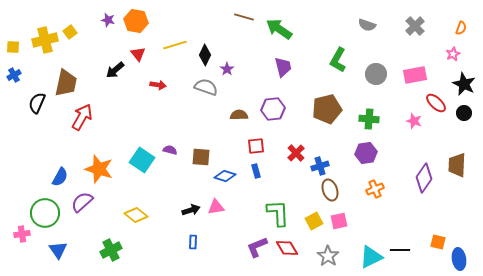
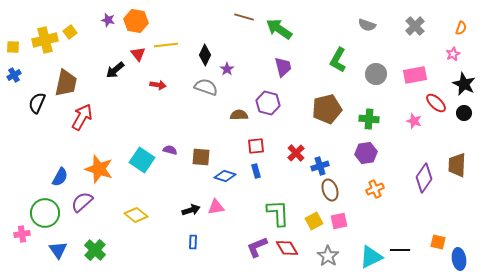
yellow line at (175, 45): moved 9 px left; rotated 10 degrees clockwise
purple hexagon at (273, 109): moved 5 px left, 6 px up; rotated 20 degrees clockwise
green cross at (111, 250): moved 16 px left; rotated 20 degrees counterclockwise
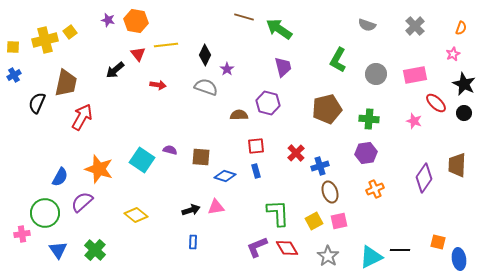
brown ellipse at (330, 190): moved 2 px down
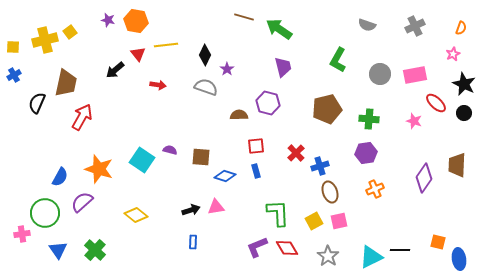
gray cross at (415, 26): rotated 18 degrees clockwise
gray circle at (376, 74): moved 4 px right
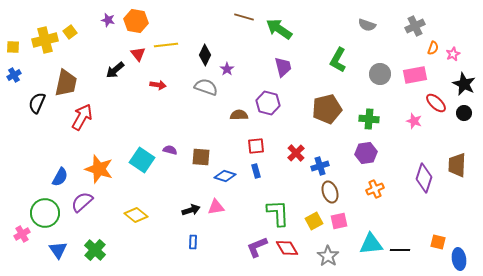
orange semicircle at (461, 28): moved 28 px left, 20 px down
purple diamond at (424, 178): rotated 16 degrees counterclockwise
pink cross at (22, 234): rotated 21 degrees counterclockwise
cyan triangle at (371, 257): moved 13 px up; rotated 20 degrees clockwise
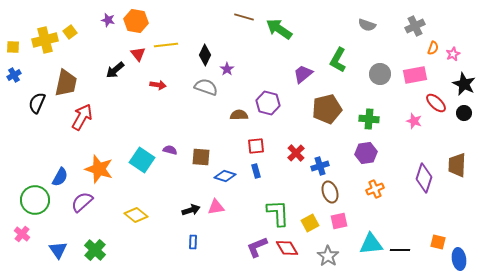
purple trapezoid at (283, 67): moved 20 px right, 7 px down; rotated 115 degrees counterclockwise
green circle at (45, 213): moved 10 px left, 13 px up
yellow square at (314, 221): moved 4 px left, 2 px down
pink cross at (22, 234): rotated 21 degrees counterclockwise
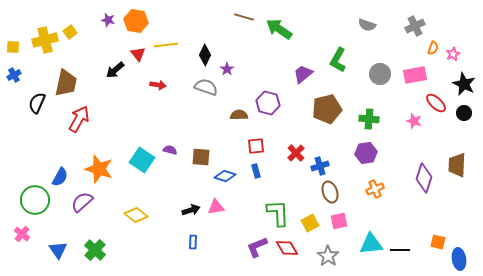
red arrow at (82, 117): moved 3 px left, 2 px down
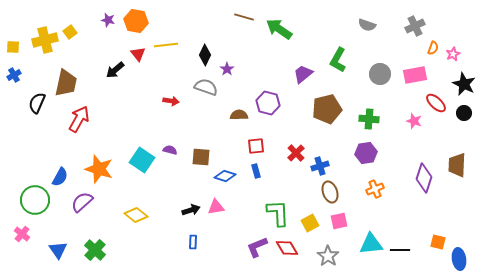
red arrow at (158, 85): moved 13 px right, 16 px down
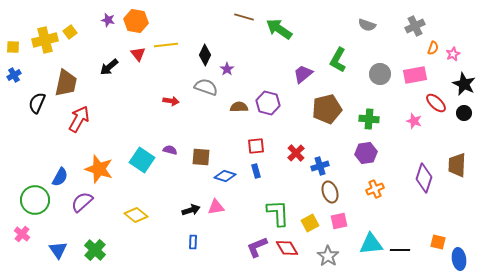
black arrow at (115, 70): moved 6 px left, 3 px up
brown semicircle at (239, 115): moved 8 px up
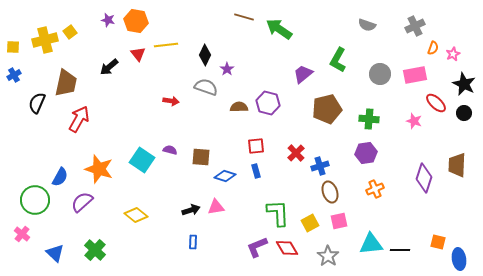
blue triangle at (58, 250): moved 3 px left, 3 px down; rotated 12 degrees counterclockwise
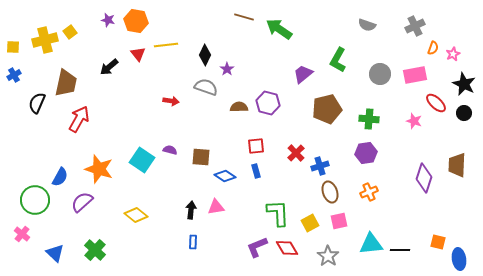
blue diamond at (225, 176): rotated 15 degrees clockwise
orange cross at (375, 189): moved 6 px left, 3 px down
black arrow at (191, 210): rotated 66 degrees counterclockwise
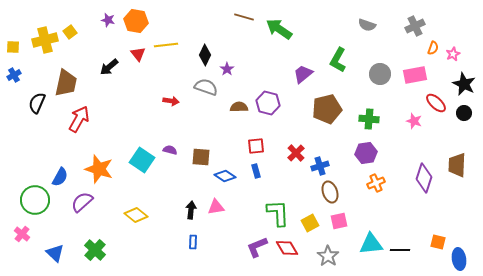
orange cross at (369, 192): moved 7 px right, 9 px up
